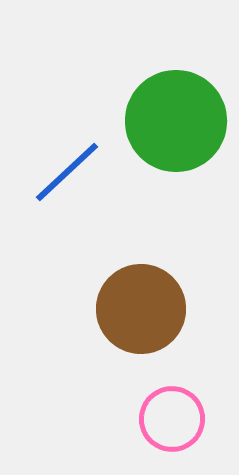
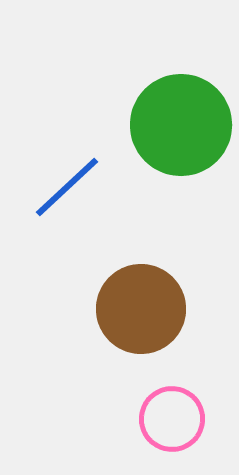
green circle: moved 5 px right, 4 px down
blue line: moved 15 px down
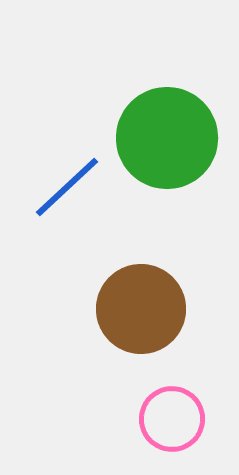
green circle: moved 14 px left, 13 px down
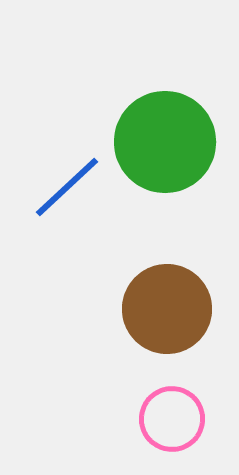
green circle: moved 2 px left, 4 px down
brown circle: moved 26 px right
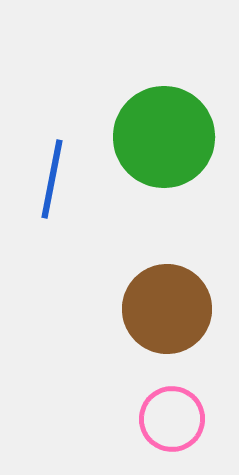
green circle: moved 1 px left, 5 px up
blue line: moved 15 px left, 8 px up; rotated 36 degrees counterclockwise
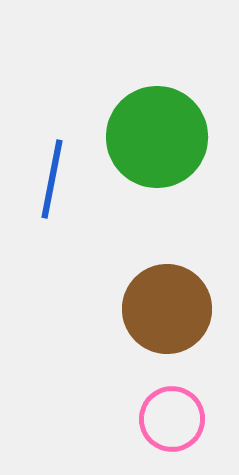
green circle: moved 7 px left
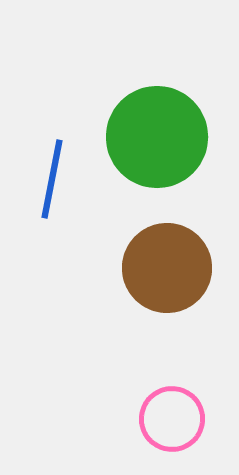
brown circle: moved 41 px up
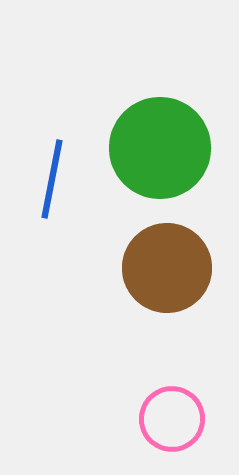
green circle: moved 3 px right, 11 px down
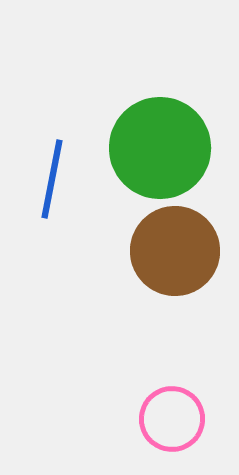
brown circle: moved 8 px right, 17 px up
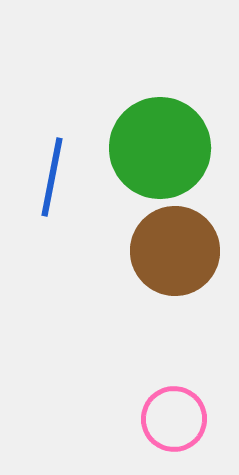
blue line: moved 2 px up
pink circle: moved 2 px right
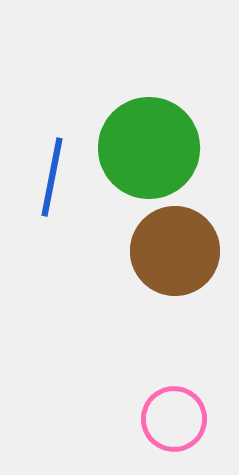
green circle: moved 11 px left
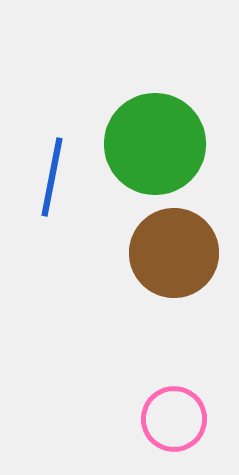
green circle: moved 6 px right, 4 px up
brown circle: moved 1 px left, 2 px down
